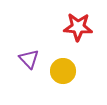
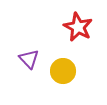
red star: rotated 24 degrees clockwise
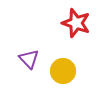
red star: moved 2 px left, 4 px up; rotated 8 degrees counterclockwise
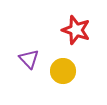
red star: moved 7 px down
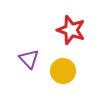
red star: moved 5 px left
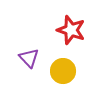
purple triangle: moved 1 px up
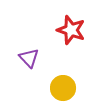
yellow circle: moved 17 px down
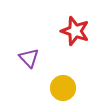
red star: moved 4 px right, 1 px down
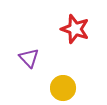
red star: moved 2 px up
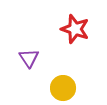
purple triangle: rotated 10 degrees clockwise
